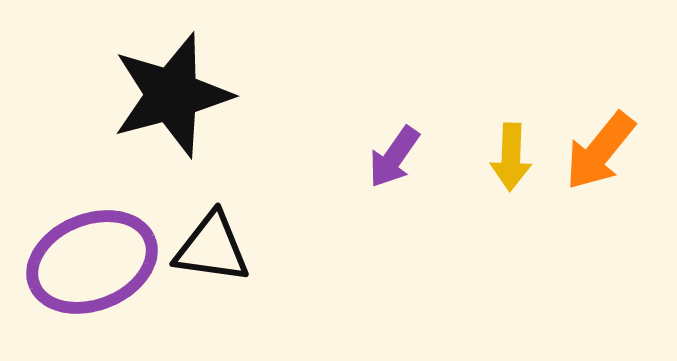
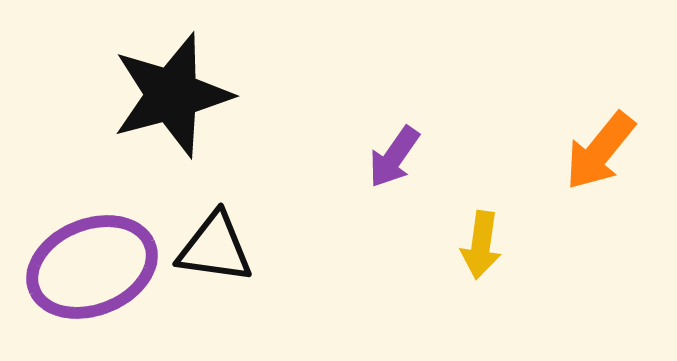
yellow arrow: moved 30 px left, 88 px down; rotated 6 degrees clockwise
black triangle: moved 3 px right
purple ellipse: moved 5 px down
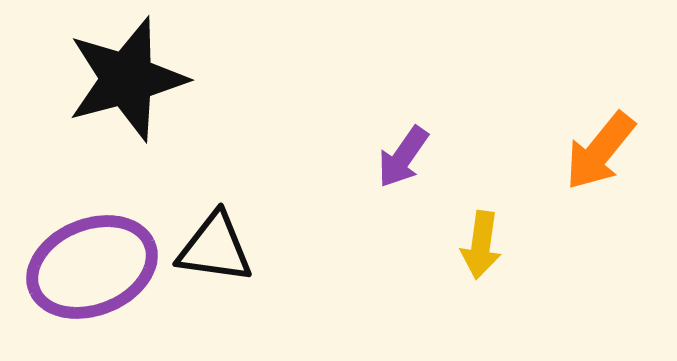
black star: moved 45 px left, 16 px up
purple arrow: moved 9 px right
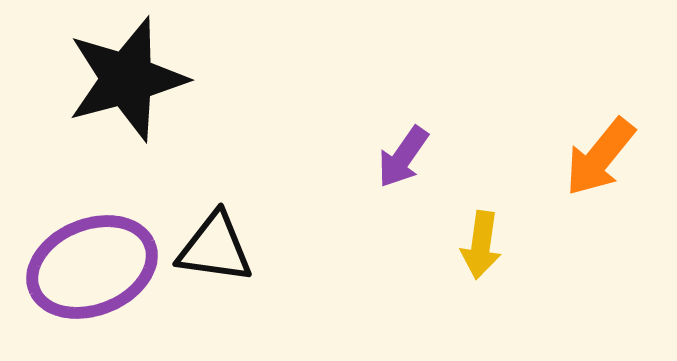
orange arrow: moved 6 px down
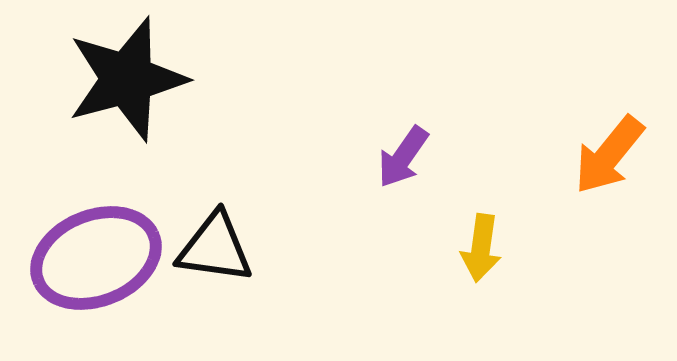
orange arrow: moved 9 px right, 2 px up
yellow arrow: moved 3 px down
purple ellipse: moved 4 px right, 9 px up
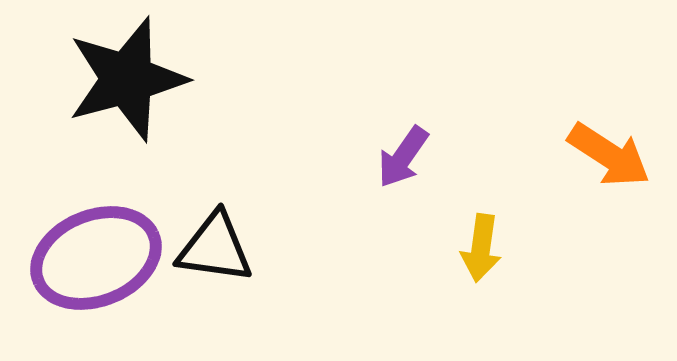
orange arrow: rotated 96 degrees counterclockwise
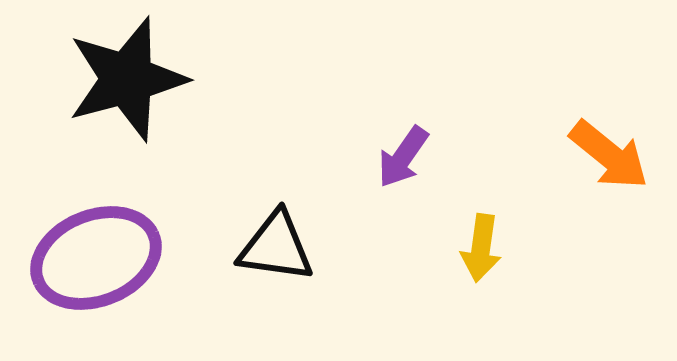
orange arrow: rotated 6 degrees clockwise
black triangle: moved 61 px right, 1 px up
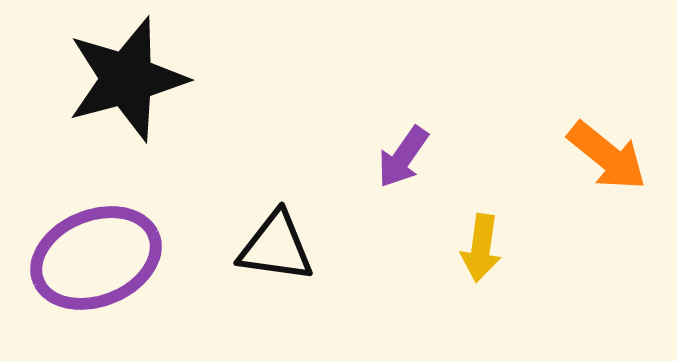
orange arrow: moved 2 px left, 1 px down
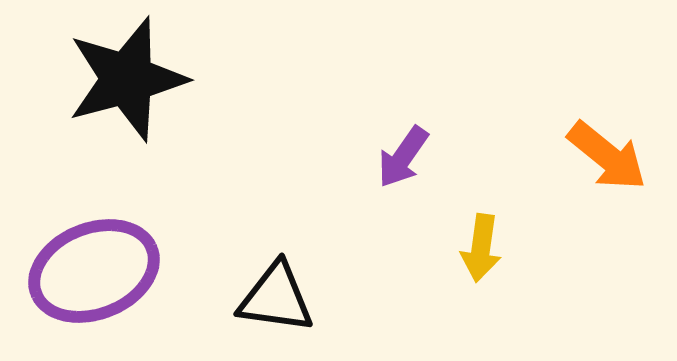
black triangle: moved 51 px down
purple ellipse: moved 2 px left, 13 px down
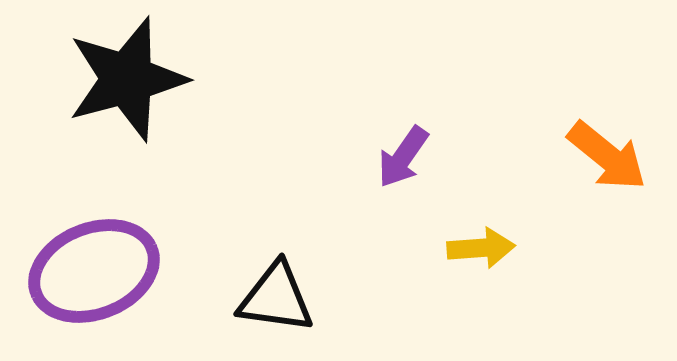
yellow arrow: rotated 102 degrees counterclockwise
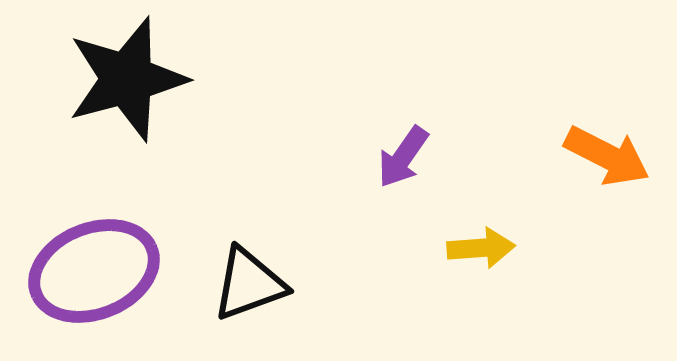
orange arrow: rotated 12 degrees counterclockwise
black triangle: moved 27 px left, 14 px up; rotated 28 degrees counterclockwise
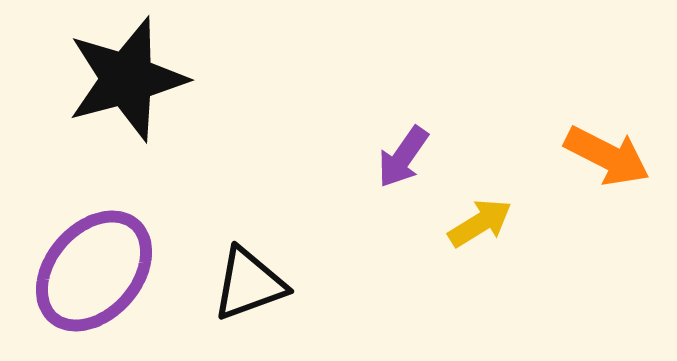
yellow arrow: moved 1 px left, 25 px up; rotated 28 degrees counterclockwise
purple ellipse: rotated 27 degrees counterclockwise
